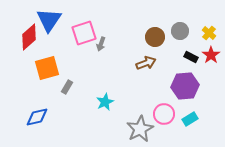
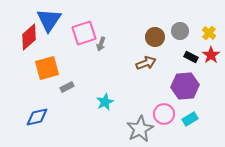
gray rectangle: rotated 32 degrees clockwise
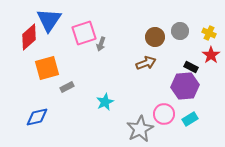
yellow cross: rotated 16 degrees counterclockwise
black rectangle: moved 10 px down
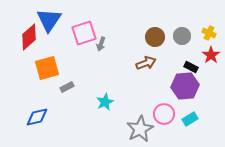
gray circle: moved 2 px right, 5 px down
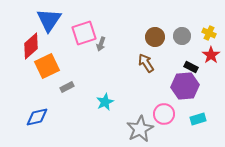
red diamond: moved 2 px right, 9 px down
brown arrow: rotated 102 degrees counterclockwise
orange square: moved 2 px up; rotated 10 degrees counterclockwise
cyan rectangle: moved 8 px right; rotated 14 degrees clockwise
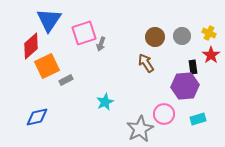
black rectangle: moved 2 px right; rotated 56 degrees clockwise
gray rectangle: moved 1 px left, 7 px up
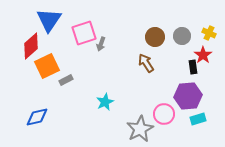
red star: moved 8 px left
purple hexagon: moved 3 px right, 10 px down
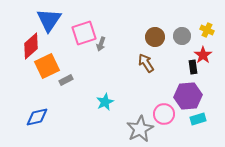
yellow cross: moved 2 px left, 3 px up
